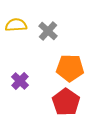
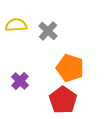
orange pentagon: rotated 16 degrees clockwise
red pentagon: moved 3 px left, 2 px up
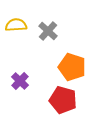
orange pentagon: moved 2 px right, 1 px up
red pentagon: rotated 20 degrees counterclockwise
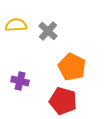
orange pentagon: rotated 8 degrees clockwise
purple cross: rotated 30 degrees counterclockwise
red pentagon: moved 1 px down
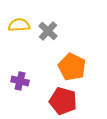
yellow semicircle: moved 3 px right
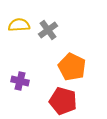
gray cross: moved 1 px up; rotated 12 degrees clockwise
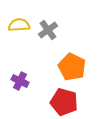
purple cross: rotated 12 degrees clockwise
red pentagon: moved 1 px right, 1 px down
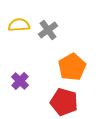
orange pentagon: rotated 16 degrees clockwise
purple cross: rotated 18 degrees clockwise
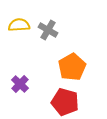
gray cross: rotated 24 degrees counterclockwise
purple cross: moved 3 px down
red pentagon: moved 1 px right
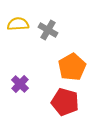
yellow semicircle: moved 1 px left, 1 px up
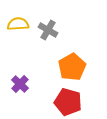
red pentagon: moved 3 px right
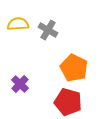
orange pentagon: moved 2 px right, 1 px down; rotated 16 degrees counterclockwise
